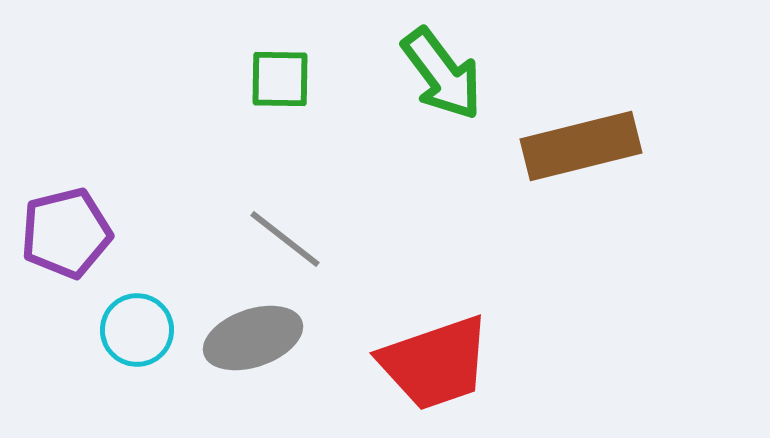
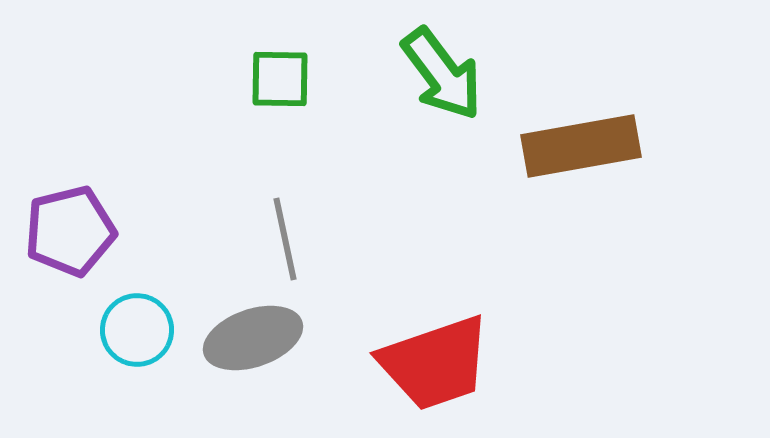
brown rectangle: rotated 4 degrees clockwise
purple pentagon: moved 4 px right, 2 px up
gray line: rotated 40 degrees clockwise
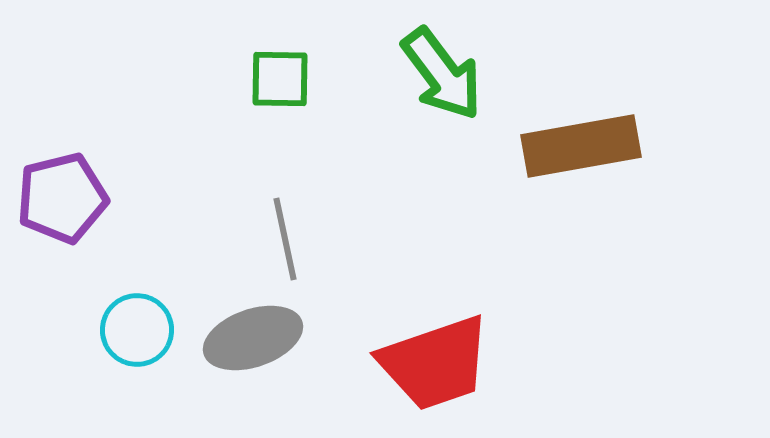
purple pentagon: moved 8 px left, 33 px up
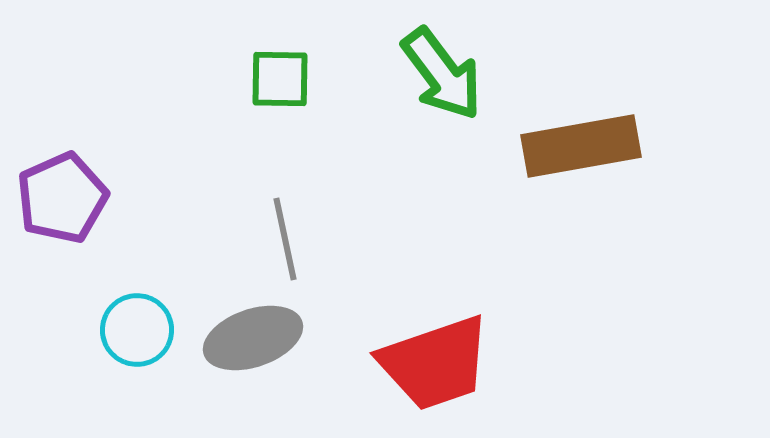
purple pentagon: rotated 10 degrees counterclockwise
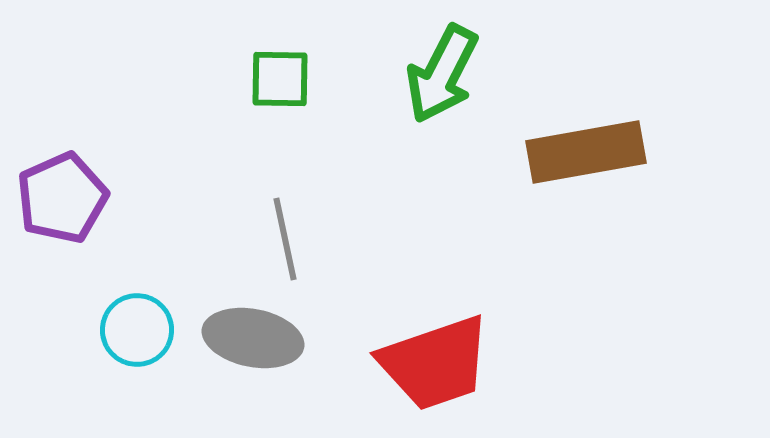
green arrow: rotated 64 degrees clockwise
brown rectangle: moved 5 px right, 6 px down
gray ellipse: rotated 30 degrees clockwise
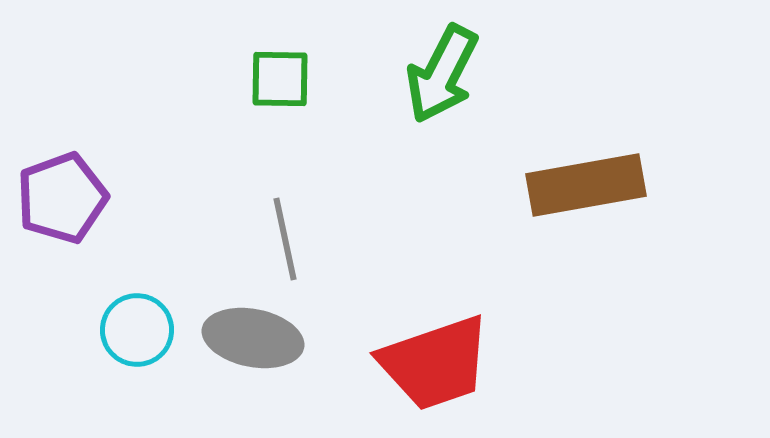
brown rectangle: moved 33 px down
purple pentagon: rotated 4 degrees clockwise
